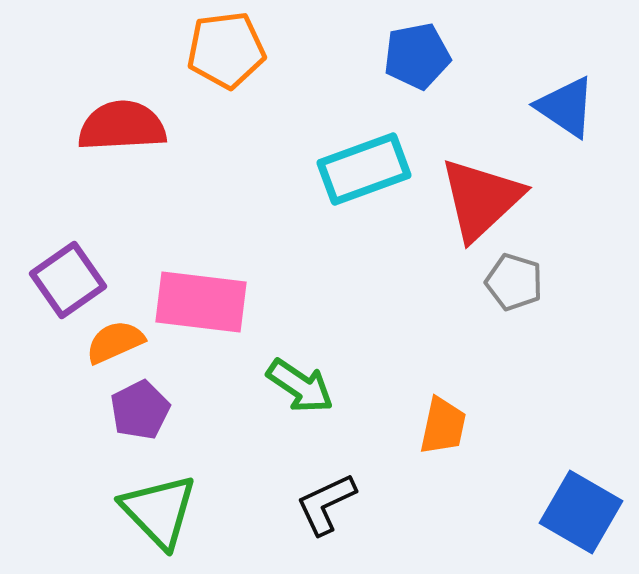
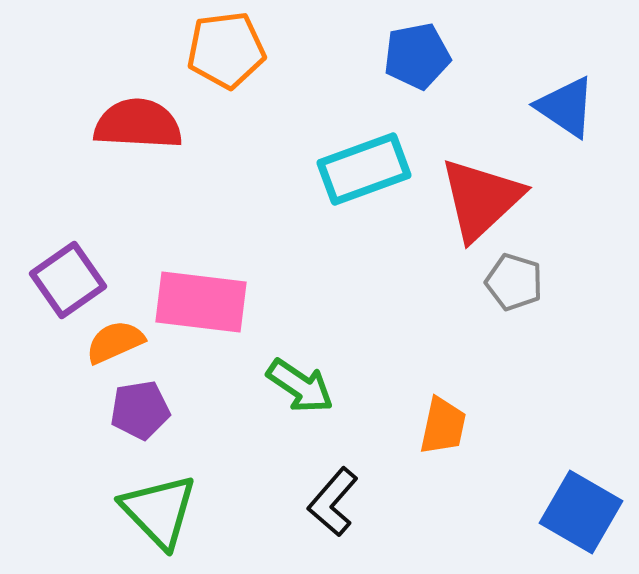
red semicircle: moved 16 px right, 2 px up; rotated 6 degrees clockwise
purple pentagon: rotated 18 degrees clockwise
black L-shape: moved 7 px right, 2 px up; rotated 24 degrees counterclockwise
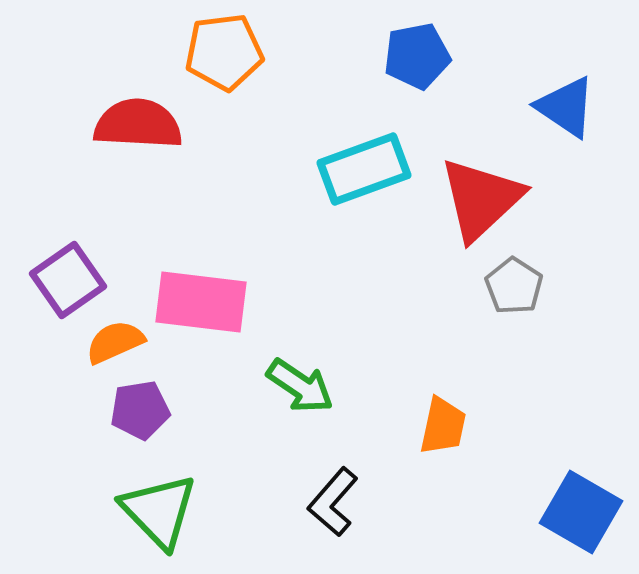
orange pentagon: moved 2 px left, 2 px down
gray pentagon: moved 4 px down; rotated 16 degrees clockwise
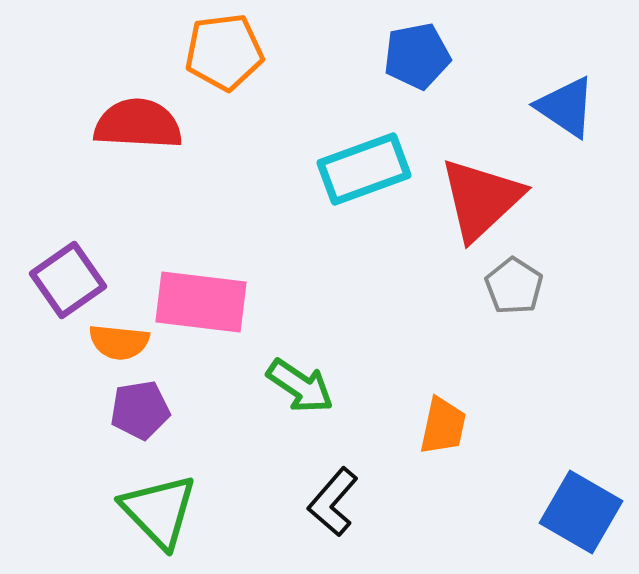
orange semicircle: moved 4 px right; rotated 150 degrees counterclockwise
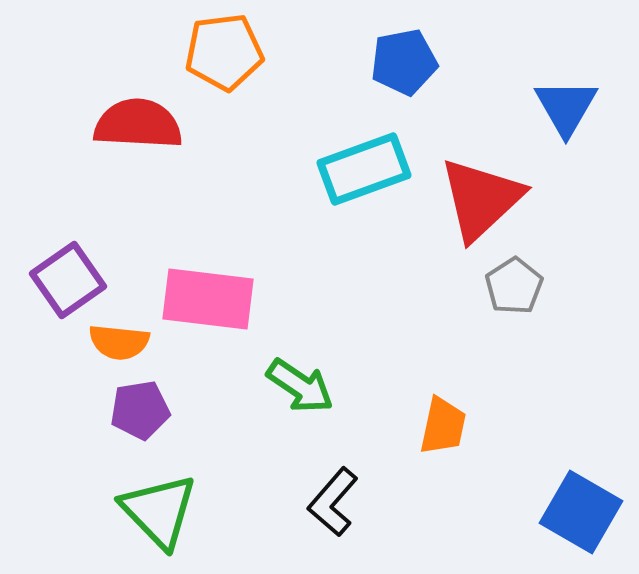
blue pentagon: moved 13 px left, 6 px down
blue triangle: rotated 26 degrees clockwise
gray pentagon: rotated 6 degrees clockwise
pink rectangle: moved 7 px right, 3 px up
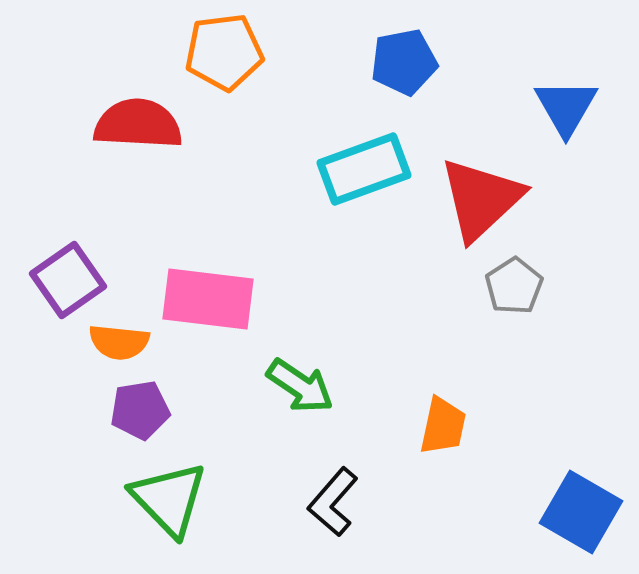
green triangle: moved 10 px right, 12 px up
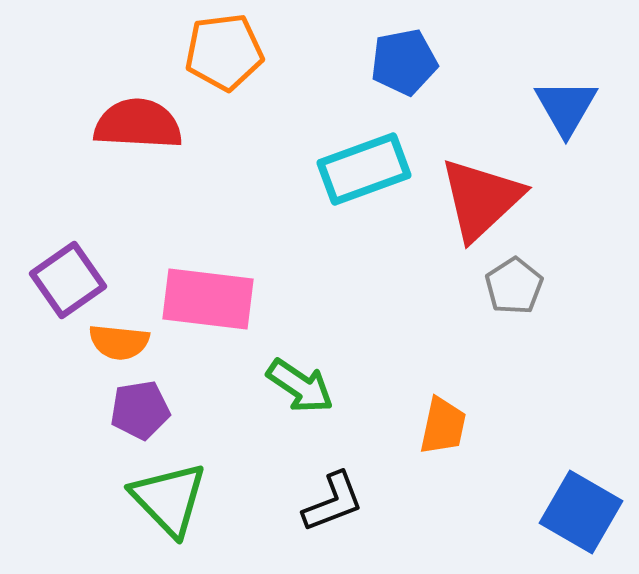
black L-shape: rotated 152 degrees counterclockwise
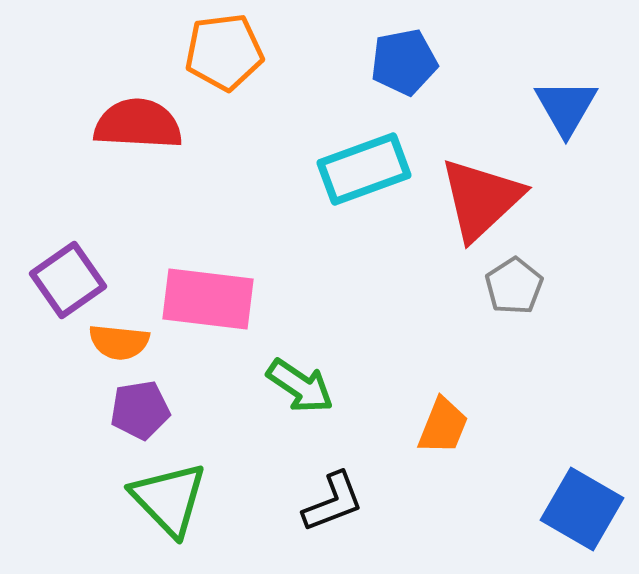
orange trapezoid: rotated 10 degrees clockwise
blue square: moved 1 px right, 3 px up
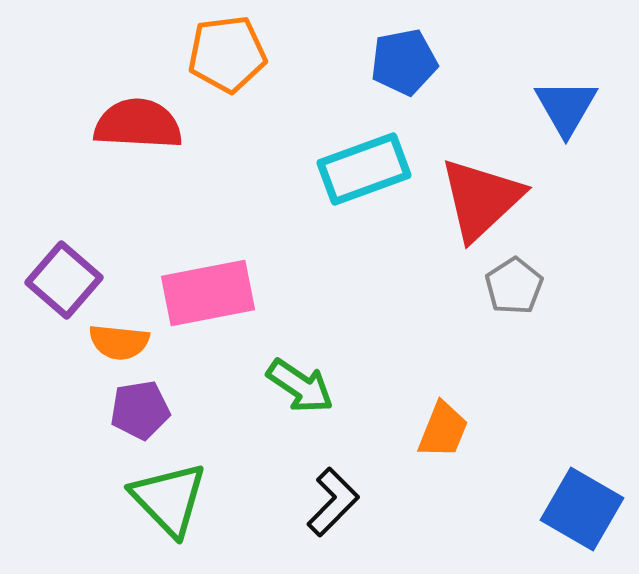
orange pentagon: moved 3 px right, 2 px down
purple square: moved 4 px left; rotated 14 degrees counterclockwise
pink rectangle: moved 6 px up; rotated 18 degrees counterclockwise
orange trapezoid: moved 4 px down
black L-shape: rotated 24 degrees counterclockwise
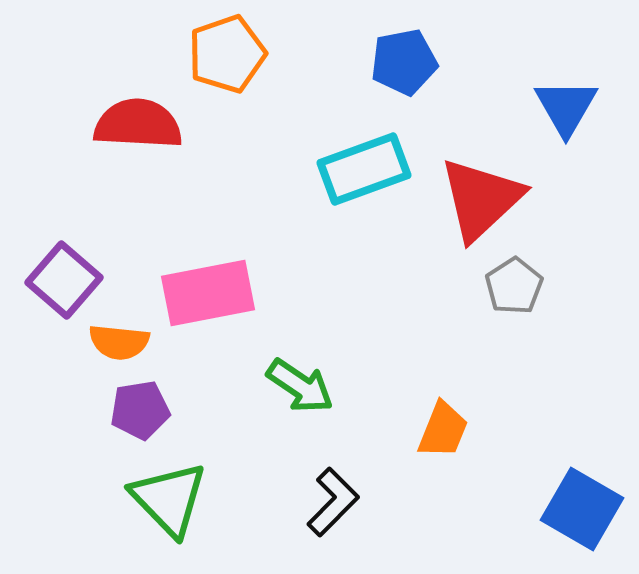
orange pentagon: rotated 12 degrees counterclockwise
